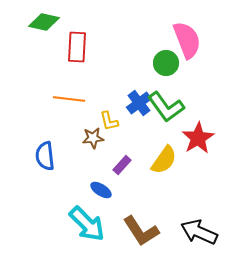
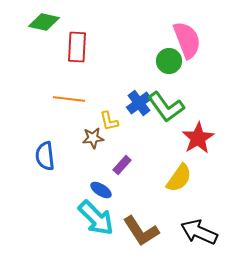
green circle: moved 3 px right, 2 px up
yellow semicircle: moved 15 px right, 18 px down
cyan arrow: moved 9 px right, 6 px up
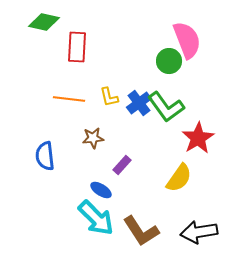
yellow L-shape: moved 24 px up
black arrow: rotated 33 degrees counterclockwise
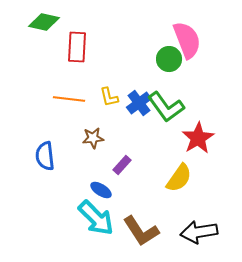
green circle: moved 2 px up
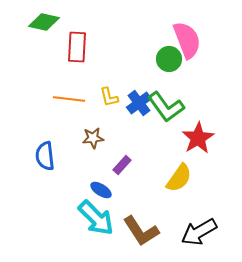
black arrow: rotated 21 degrees counterclockwise
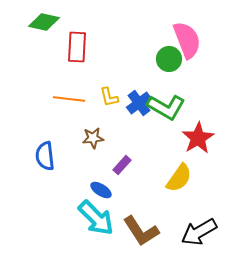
green L-shape: rotated 24 degrees counterclockwise
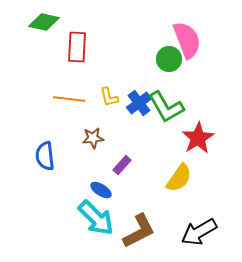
green L-shape: rotated 30 degrees clockwise
brown L-shape: moved 2 px left; rotated 84 degrees counterclockwise
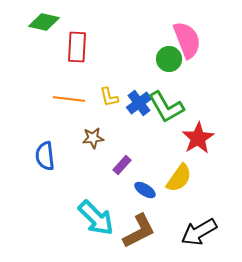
blue ellipse: moved 44 px right
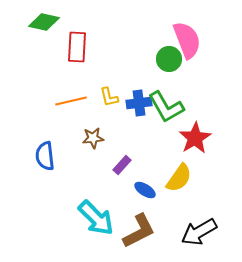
orange line: moved 2 px right, 2 px down; rotated 20 degrees counterclockwise
blue cross: rotated 30 degrees clockwise
red star: moved 3 px left
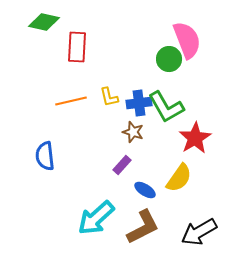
brown star: moved 40 px right, 6 px up; rotated 25 degrees clockwise
cyan arrow: rotated 93 degrees clockwise
brown L-shape: moved 4 px right, 4 px up
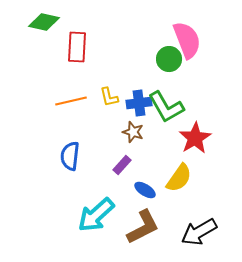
blue semicircle: moved 25 px right; rotated 12 degrees clockwise
cyan arrow: moved 3 px up
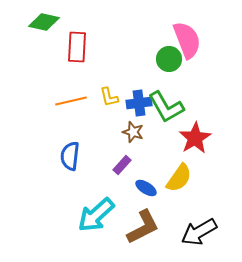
blue ellipse: moved 1 px right, 2 px up
